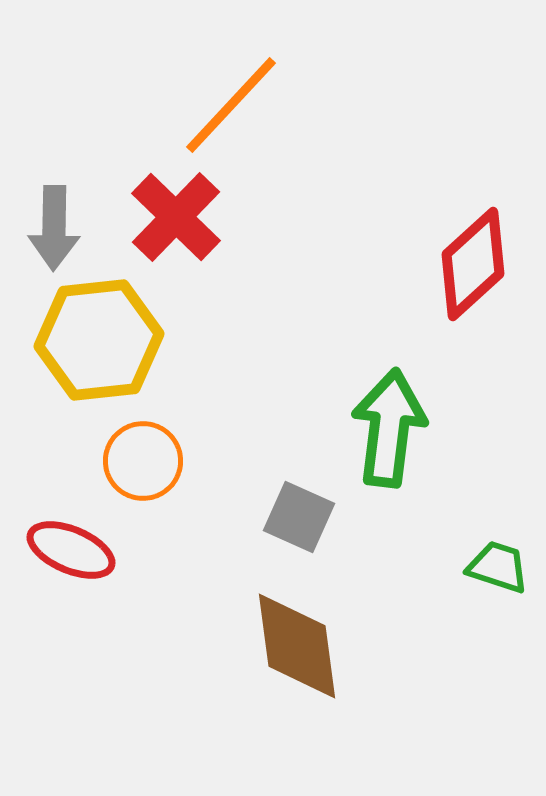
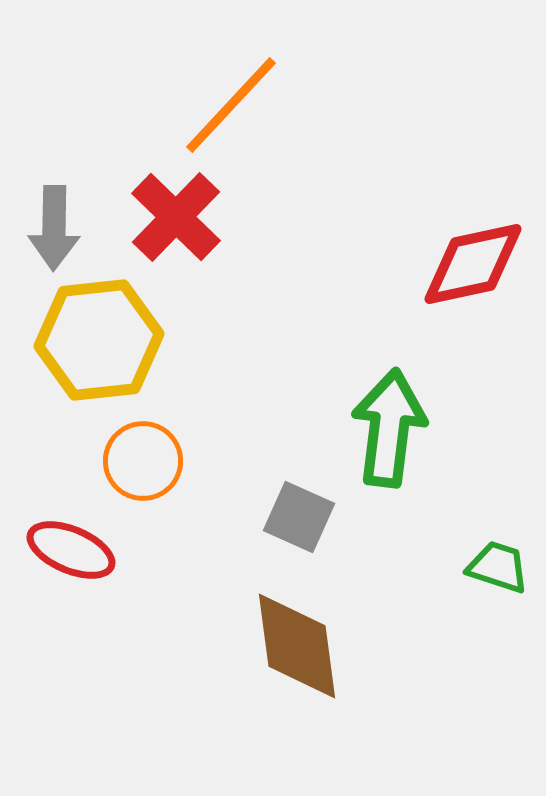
red diamond: rotated 30 degrees clockwise
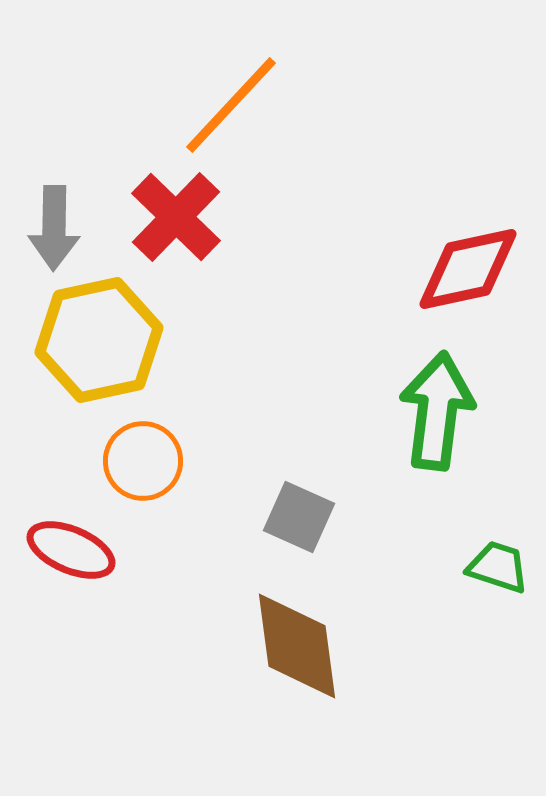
red diamond: moved 5 px left, 5 px down
yellow hexagon: rotated 6 degrees counterclockwise
green arrow: moved 48 px right, 17 px up
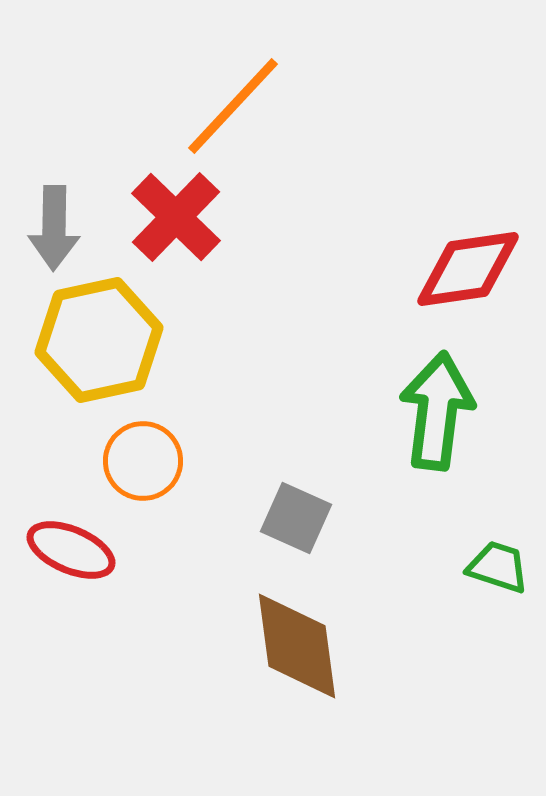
orange line: moved 2 px right, 1 px down
red diamond: rotated 4 degrees clockwise
gray square: moved 3 px left, 1 px down
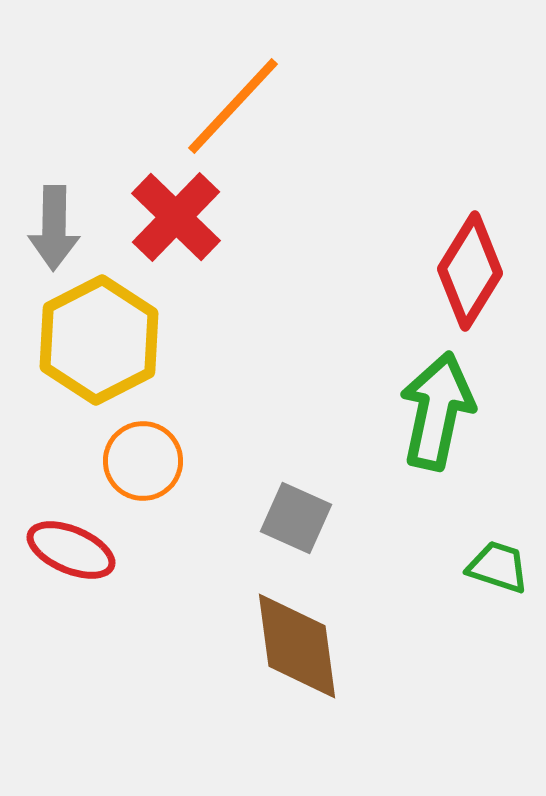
red diamond: moved 2 px right, 2 px down; rotated 50 degrees counterclockwise
yellow hexagon: rotated 15 degrees counterclockwise
green arrow: rotated 5 degrees clockwise
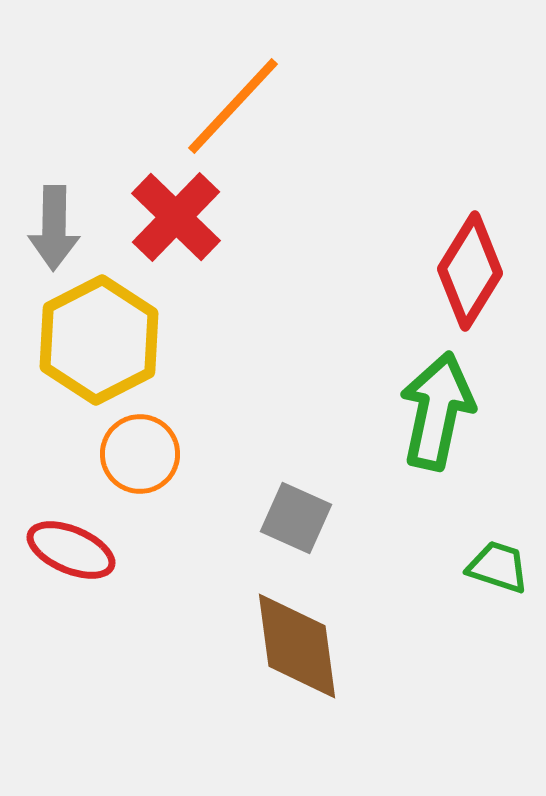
orange circle: moved 3 px left, 7 px up
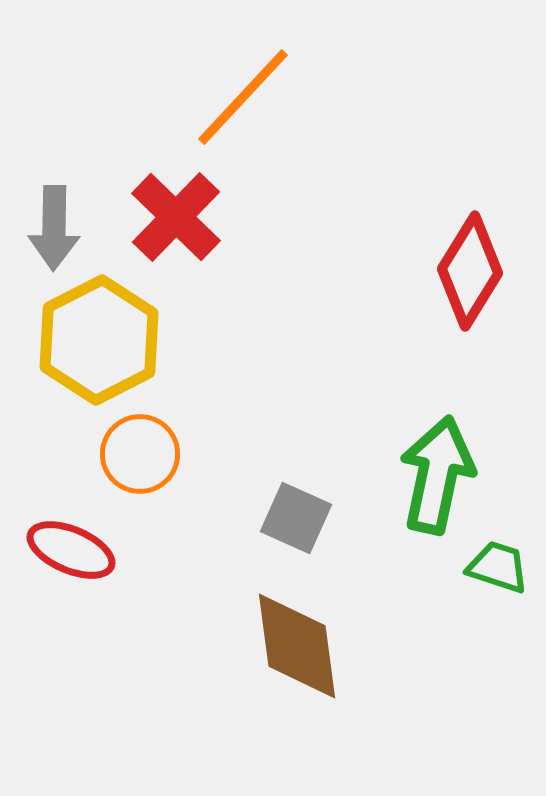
orange line: moved 10 px right, 9 px up
green arrow: moved 64 px down
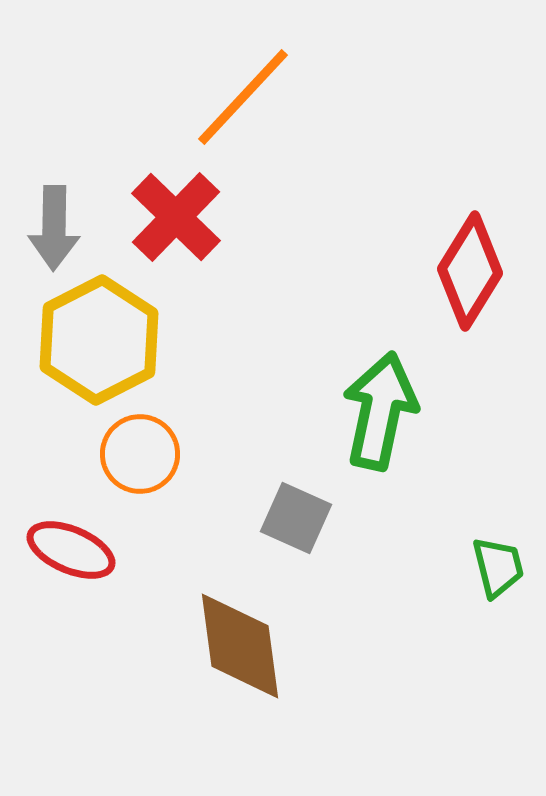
green arrow: moved 57 px left, 64 px up
green trapezoid: rotated 58 degrees clockwise
brown diamond: moved 57 px left
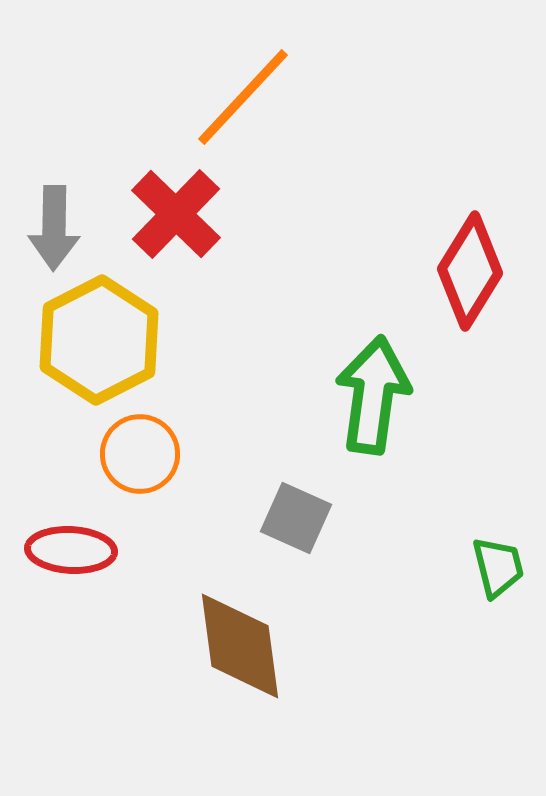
red cross: moved 3 px up
green arrow: moved 7 px left, 16 px up; rotated 4 degrees counterclockwise
red ellipse: rotated 20 degrees counterclockwise
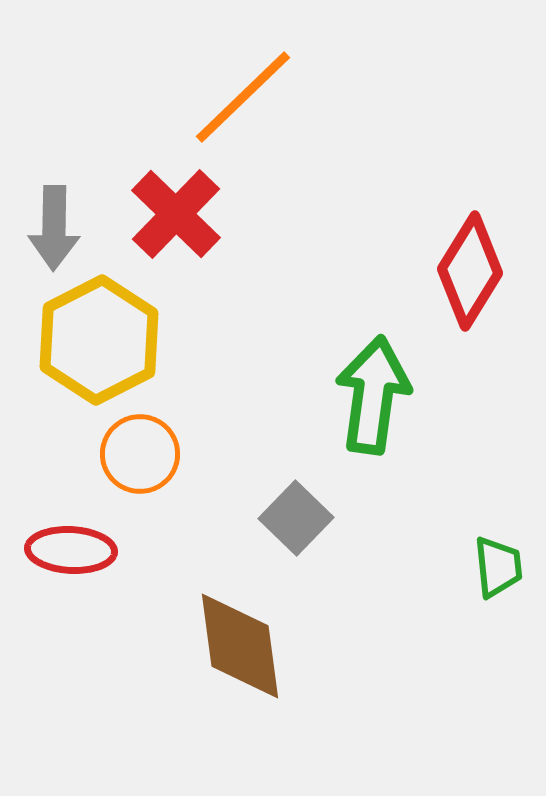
orange line: rotated 3 degrees clockwise
gray square: rotated 20 degrees clockwise
green trapezoid: rotated 8 degrees clockwise
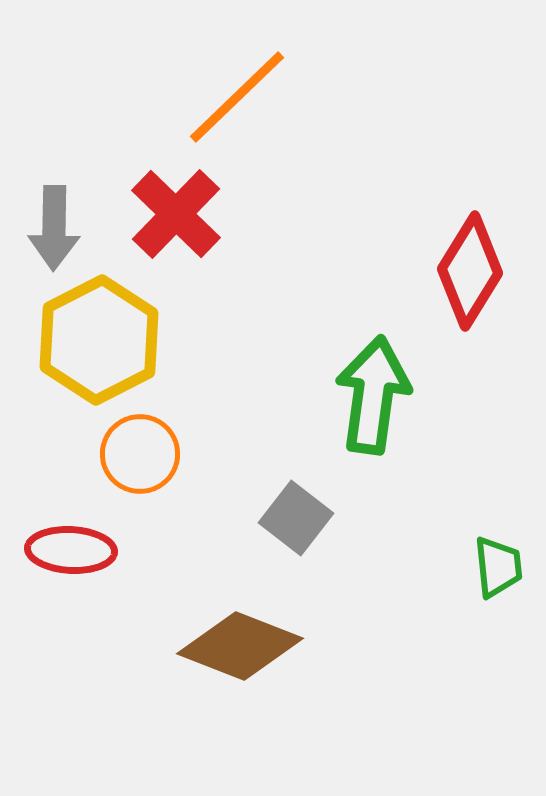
orange line: moved 6 px left
gray square: rotated 6 degrees counterclockwise
brown diamond: rotated 61 degrees counterclockwise
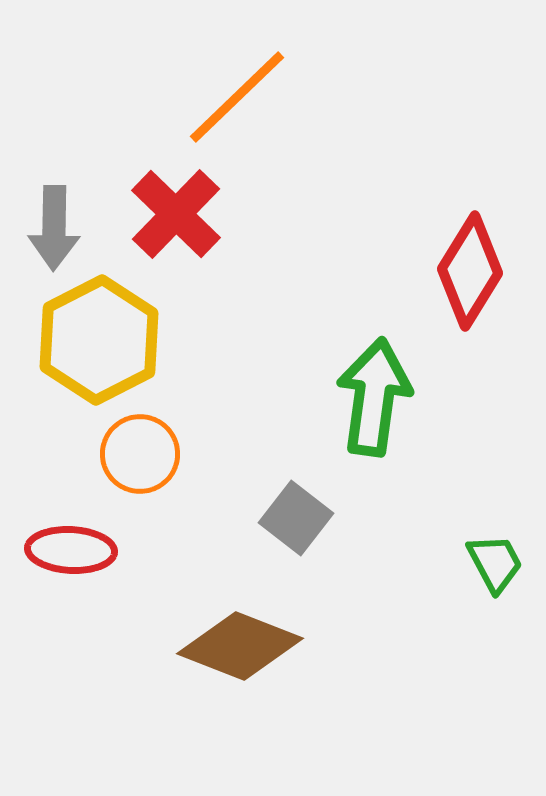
green arrow: moved 1 px right, 2 px down
green trapezoid: moved 3 px left, 4 px up; rotated 22 degrees counterclockwise
